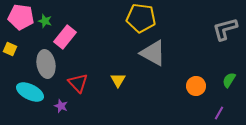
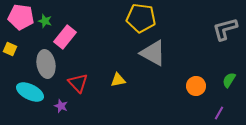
yellow triangle: rotated 49 degrees clockwise
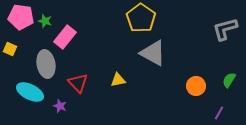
yellow pentagon: rotated 28 degrees clockwise
purple star: moved 1 px left
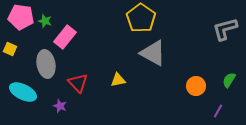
cyan ellipse: moved 7 px left
purple line: moved 1 px left, 2 px up
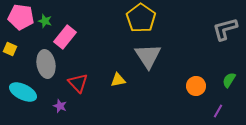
gray triangle: moved 5 px left, 3 px down; rotated 28 degrees clockwise
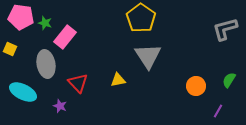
green star: moved 2 px down
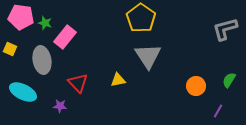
gray ellipse: moved 4 px left, 4 px up
purple star: rotated 16 degrees counterclockwise
